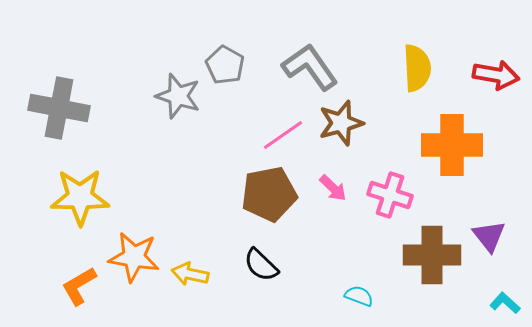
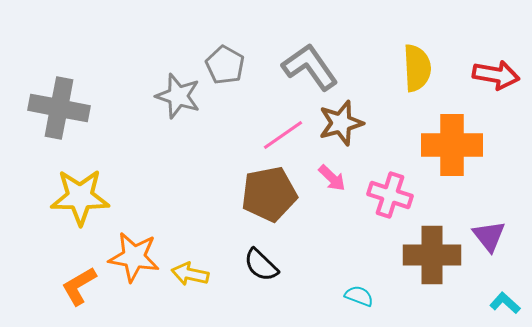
pink arrow: moved 1 px left, 10 px up
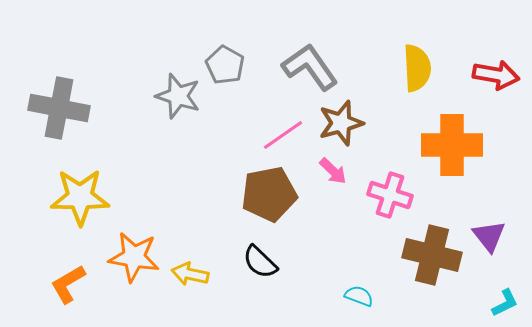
pink arrow: moved 1 px right, 7 px up
brown cross: rotated 14 degrees clockwise
black semicircle: moved 1 px left, 3 px up
orange L-shape: moved 11 px left, 2 px up
cyan L-shape: rotated 112 degrees clockwise
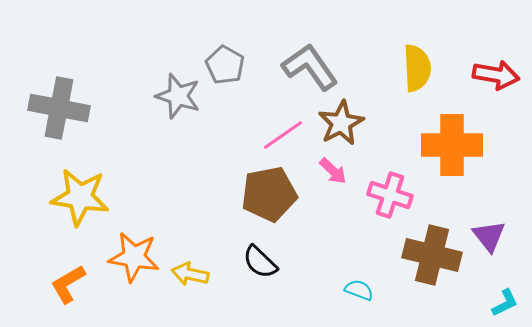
brown star: rotated 12 degrees counterclockwise
yellow star: rotated 8 degrees clockwise
cyan semicircle: moved 6 px up
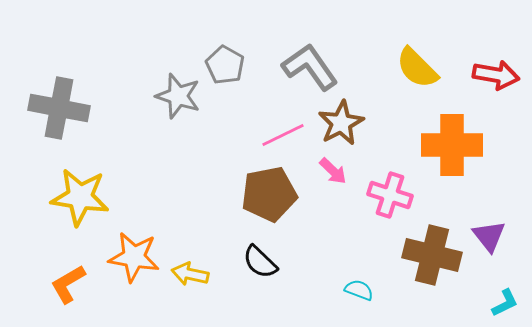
yellow semicircle: rotated 138 degrees clockwise
pink line: rotated 9 degrees clockwise
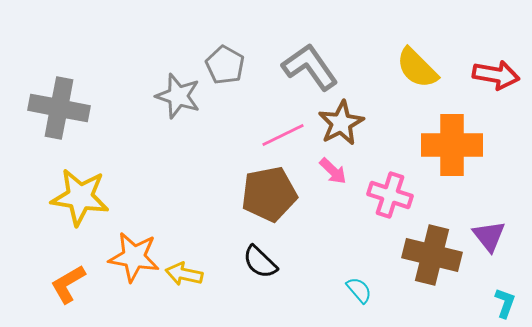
yellow arrow: moved 6 px left
cyan semicircle: rotated 28 degrees clockwise
cyan L-shape: rotated 44 degrees counterclockwise
